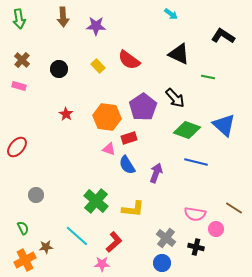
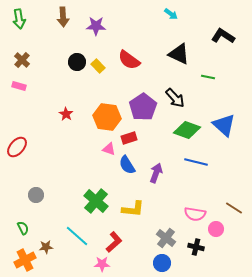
black circle: moved 18 px right, 7 px up
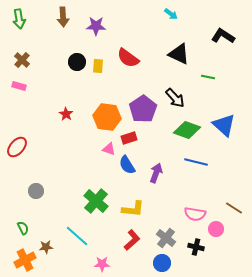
red semicircle: moved 1 px left, 2 px up
yellow rectangle: rotated 48 degrees clockwise
purple pentagon: moved 2 px down
gray circle: moved 4 px up
red L-shape: moved 18 px right, 2 px up
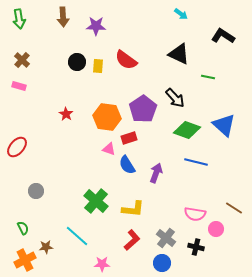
cyan arrow: moved 10 px right
red semicircle: moved 2 px left, 2 px down
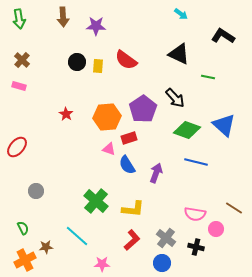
orange hexagon: rotated 12 degrees counterclockwise
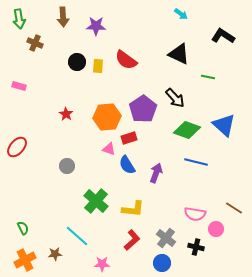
brown cross: moved 13 px right, 17 px up; rotated 21 degrees counterclockwise
gray circle: moved 31 px right, 25 px up
brown star: moved 9 px right, 7 px down
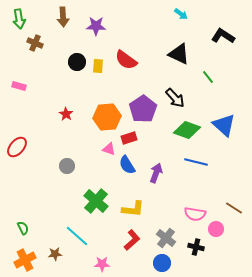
green line: rotated 40 degrees clockwise
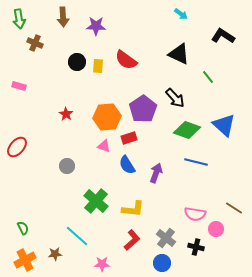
pink triangle: moved 5 px left, 3 px up
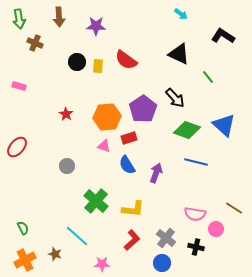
brown arrow: moved 4 px left
brown star: rotated 24 degrees clockwise
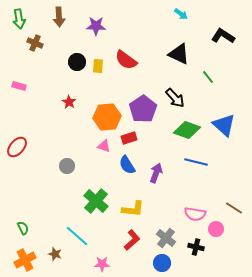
red star: moved 3 px right, 12 px up
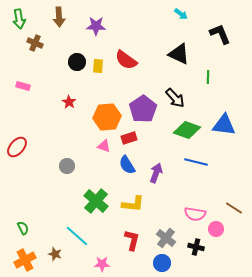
black L-shape: moved 3 px left, 2 px up; rotated 35 degrees clockwise
green line: rotated 40 degrees clockwise
pink rectangle: moved 4 px right
blue triangle: rotated 35 degrees counterclockwise
yellow L-shape: moved 5 px up
red L-shape: rotated 35 degrees counterclockwise
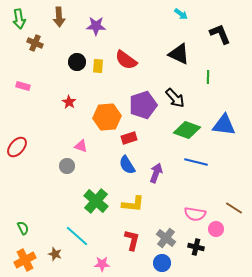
purple pentagon: moved 4 px up; rotated 16 degrees clockwise
pink triangle: moved 23 px left
